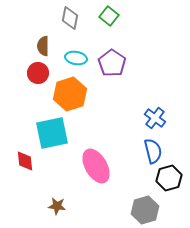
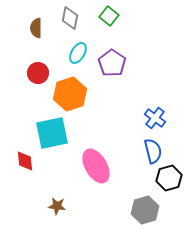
brown semicircle: moved 7 px left, 18 px up
cyan ellipse: moved 2 px right, 5 px up; rotated 70 degrees counterclockwise
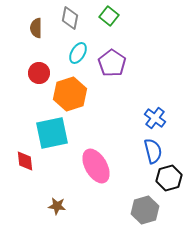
red circle: moved 1 px right
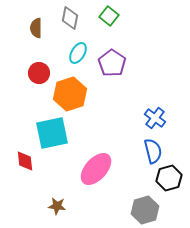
pink ellipse: moved 3 px down; rotated 72 degrees clockwise
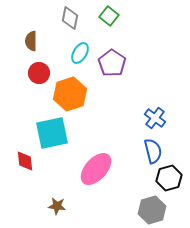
brown semicircle: moved 5 px left, 13 px down
cyan ellipse: moved 2 px right
gray hexagon: moved 7 px right
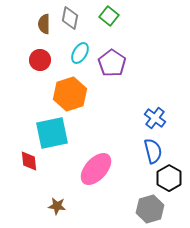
brown semicircle: moved 13 px right, 17 px up
red circle: moved 1 px right, 13 px up
red diamond: moved 4 px right
black hexagon: rotated 15 degrees counterclockwise
gray hexagon: moved 2 px left, 1 px up
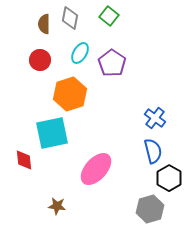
red diamond: moved 5 px left, 1 px up
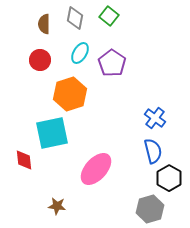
gray diamond: moved 5 px right
